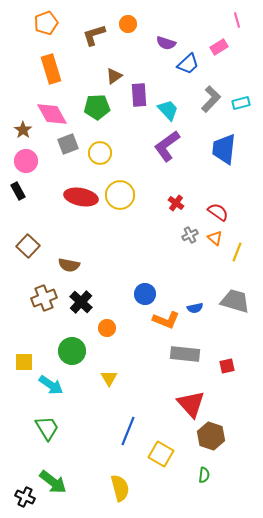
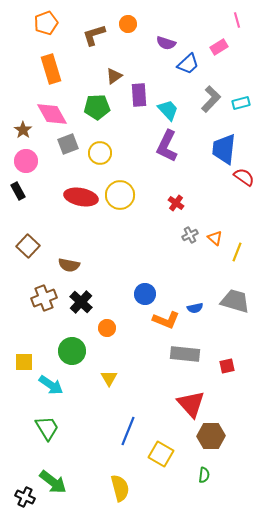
purple L-shape at (167, 146): rotated 28 degrees counterclockwise
red semicircle at (218, 212): moved 26 px right, 35 px up
brown hexagon at (211, 436): rotated 20 degrees counterclockwise
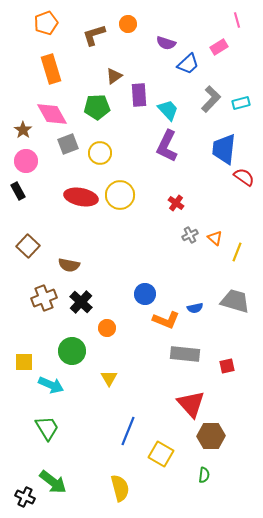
cyan arrow at (51, 385): rotated 10 degrees counterclockwise
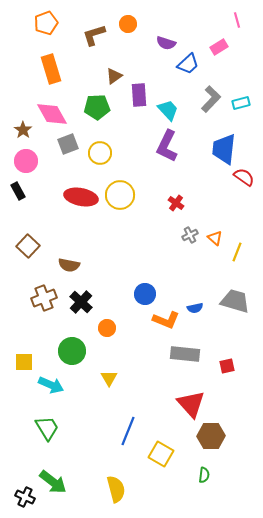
yellow semicircle at (120, 488): moved 4 px left, 1 px down
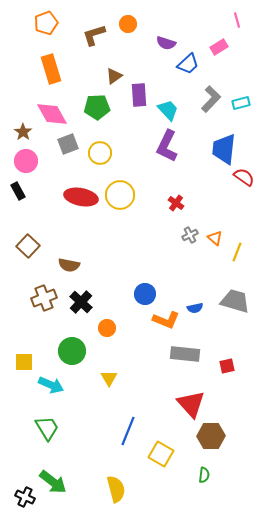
brown star at (23, 130): moved 2 px down
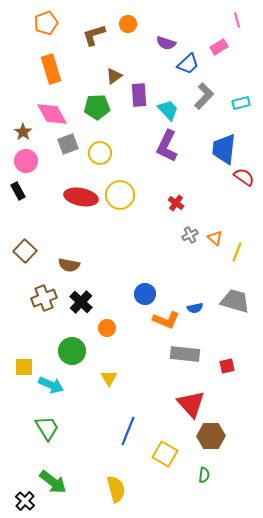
gray L-shape at (211, 99): moved 7 px left, 3 px up
brown square at (28, 246): moved 3 px left, 5 px down
yellow square at (24, 362): moved 5 px down
yellow square at (161, 454): moved 4 px right
black cross at (25, 497): moved 4 px down; rotated 18 degrees clockwise
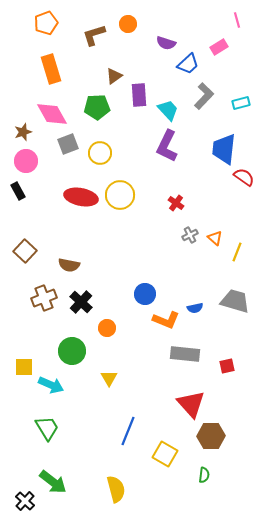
brown star at (23, 132): rotated 18 degrees clockwise
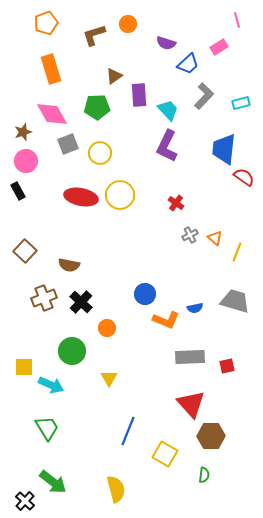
gray rectangle at (185, 354): moved 5 px right, 3 px down; rotated 8 degrees counterclockwise
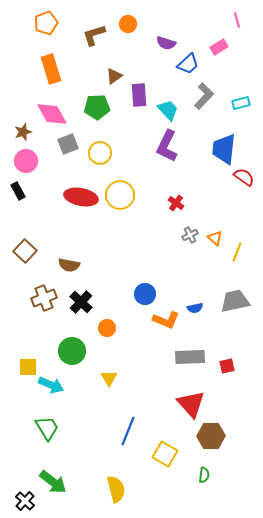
gray trapezoid at (235, 301): rotated 28 degrees counterclockwise
yellow square at (24, 367): moved 4 px right
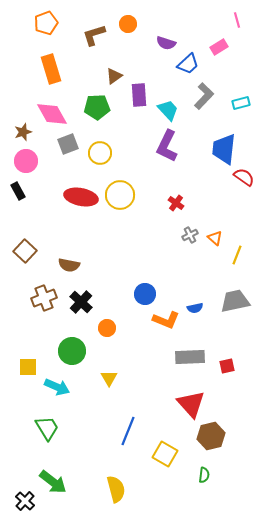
yellow line at (237, 252): moved 3 px down
cyan arrow at (51, 385): moved 6 px right, 2 px down
brown hexagon at (211, 436): rotated 12 degrees counterclockwise
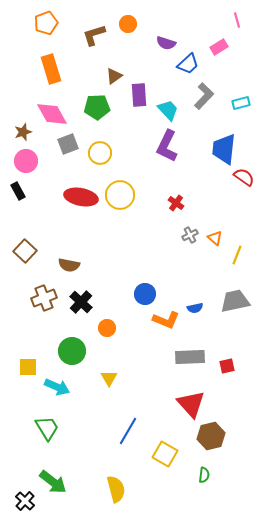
blue line at (128, 431): rotated 8 degrees clockwise
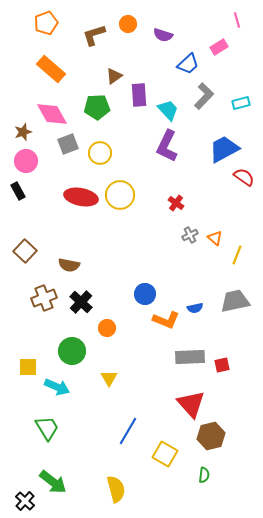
purple semicircle at (166, 43): moved 3 px left, 8 px up
orange rectangle at (51, 69): rotated 32 degrees counterclockwise
blue trapezoid at (224, 149): rotated 56 degrees clockwise
red square at (227, 366): moved 5 px left, 1 px up
